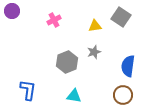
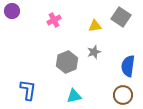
cyan triangle: rotated 21 degrees counterclockwise
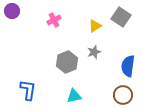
yellow triangle: rotated 24 degrees counterclockwise
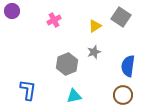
gray hexagon: moved 2 px down
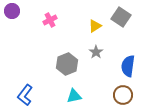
pink cross: moved 4 px left
gray star: moved 2 px right; rotated 16 degrees counterclockwise
blue L-shape: moved 3 px left, 5 px down; rotated 150 degrees counterclockwise
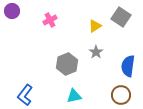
brown circle: moved 2 px left
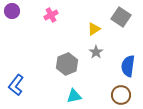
pink cross: moved 1 px right, 5 px up
yellow triangle: moved 1 px left, 3 px down
blue L-shape: moved 9 px left, 10 px up
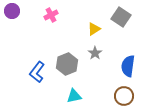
gray star: moved 1 px left, 1 px down
blue L-shape: moved 21 px right, 13 px up
brown circle: moved 3 px right, 1 px down
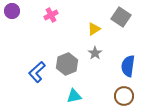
blue L-shape: rotated 10 degrees clockwise
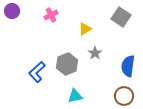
yellow triangle: moved 9 px left
cyan triangle: moved 1 px right
